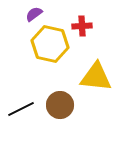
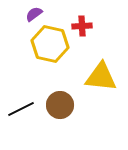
yellow triangle: moved 5 px right
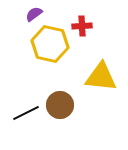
black line: moved 5 px right, 4 px down
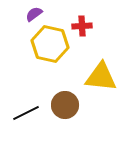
brown circle: moved 5 px right
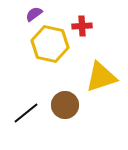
yellow triangle: rotated 24 degrees counterclockwise
black line: rotated 12 degrees counterclockwise
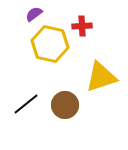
black line: moved 9 px up
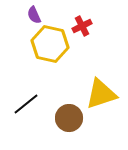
purple semicircle: moved 1 px down; rotated 78 degrees counterclockwise
red cross: rotated 24 degrees counterclockwise
yellow triangle: moved 17 px down
brown circle: moved 4 px right, 13 px down
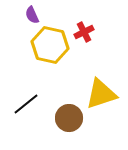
purple semicircle: moved 2 px left
red cross: moved 2 px right, 6 px down
yellow hexagon: moved 1 px down
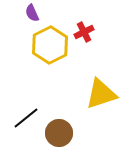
purple semicircle: moved 2 px up
yellow hexagon: rotated 21 degrees clockwise
black line: moved 14 px down
brown circle: moved 10 px left, 15 px down
